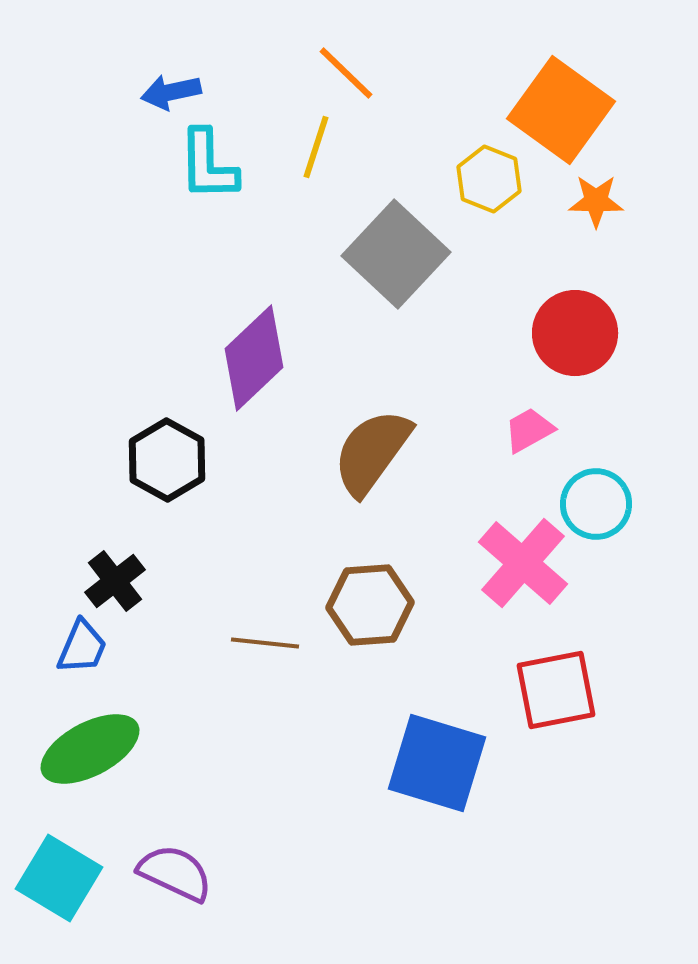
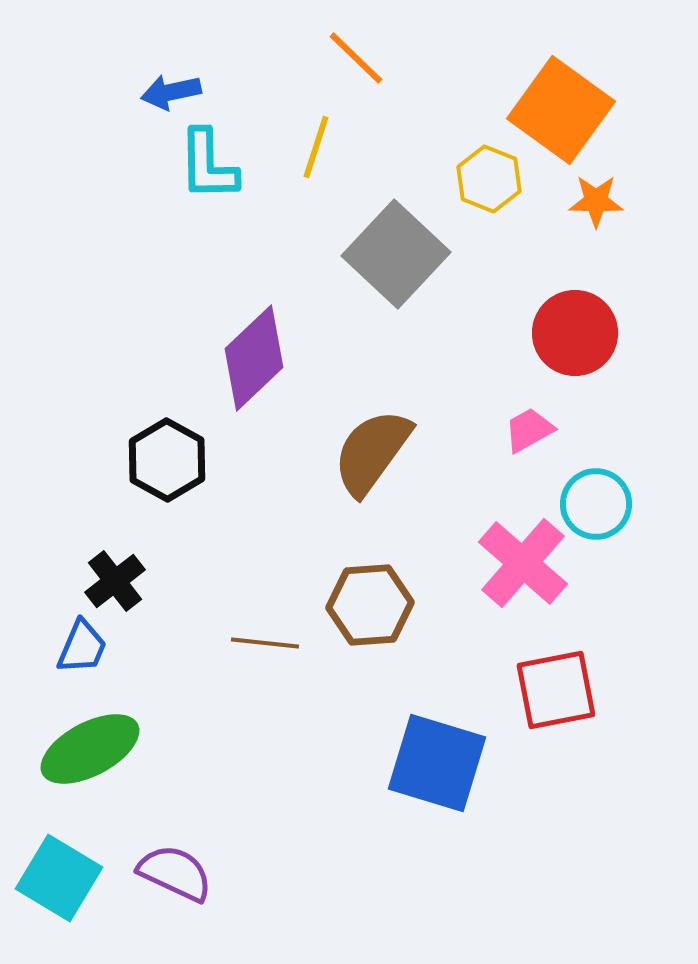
orange line: moved 10 px right, 15 px up
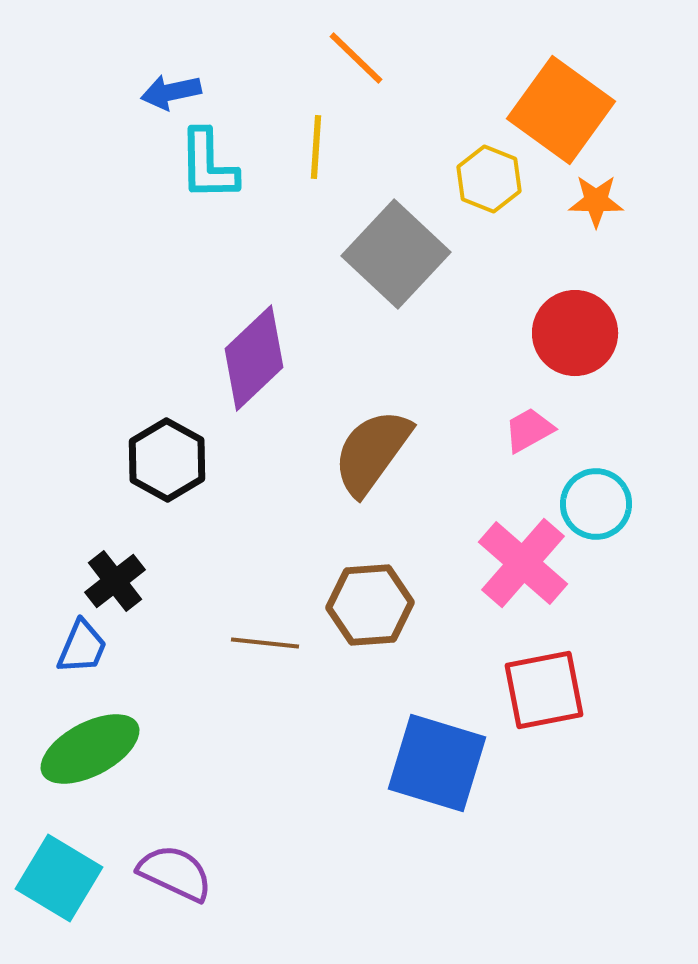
yellow line: rotated 14 degrees counterclockwise
red square: moved 12 px left
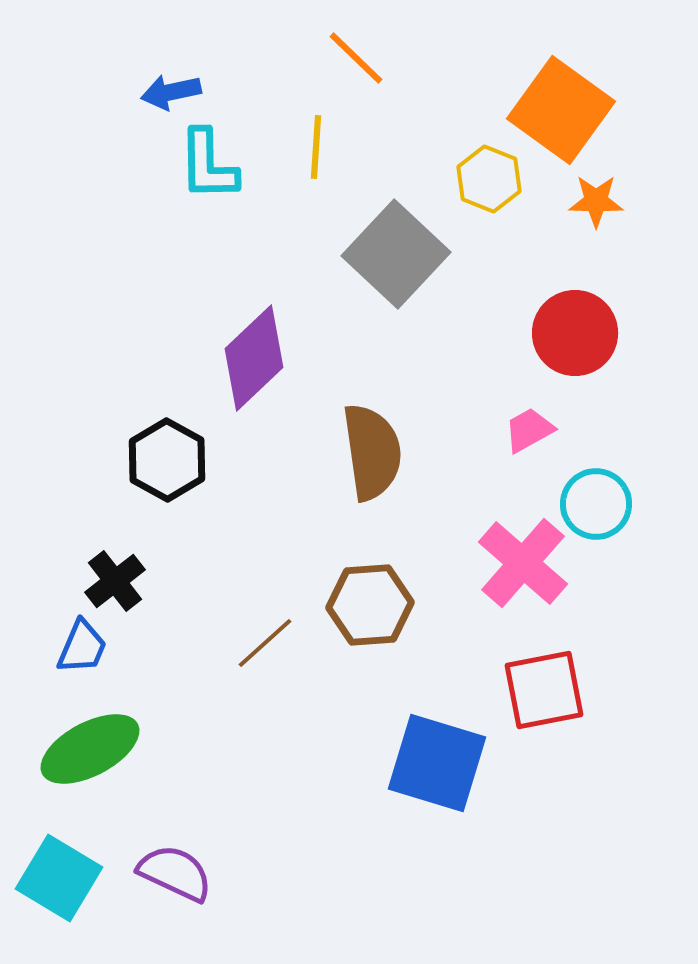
brown semicircle: rotated 136 degrees clockwise
brown line: rotated 48 degrees counterclockwise
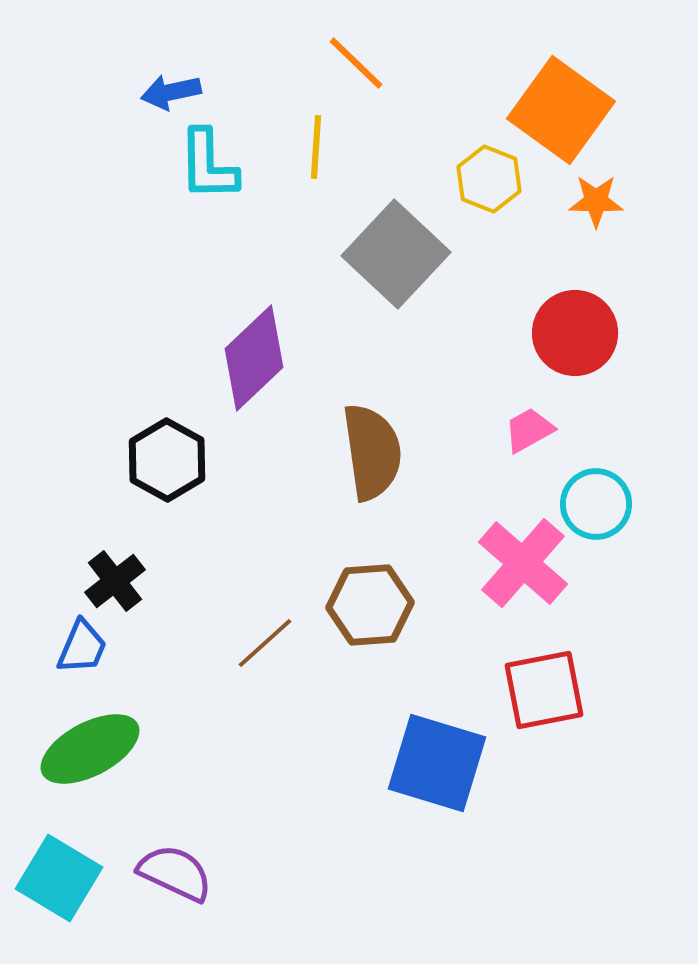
orange line: moved 5 px down
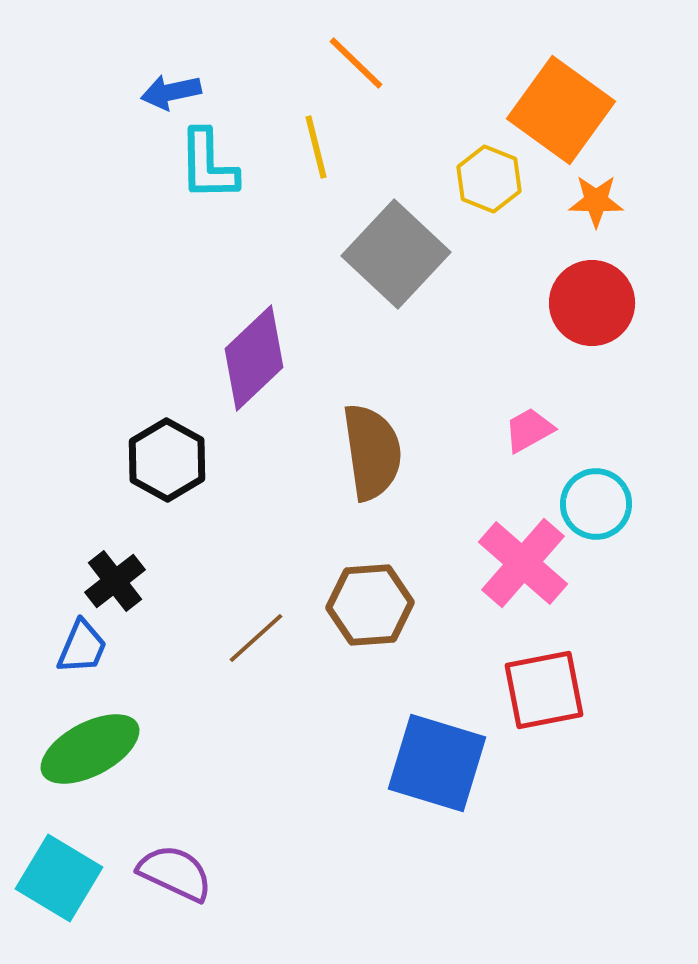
yellow line: rotated 18 degrees counterclockwise
red circle: moved 17 px right, 30 px up
brown line: moved 9 px left, 5 px up
